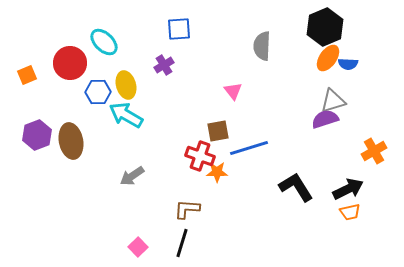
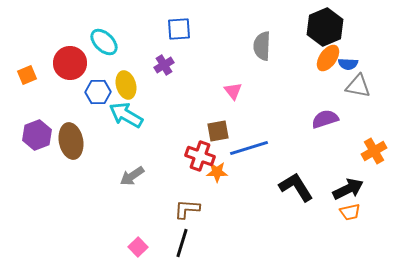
gray triangle: moved 25 px right, 15 px up; rotated 28 degrees clockwise
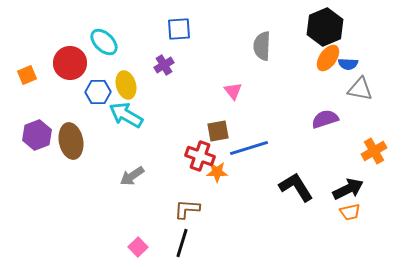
gray triangle: moved 2 px right, 3 px down
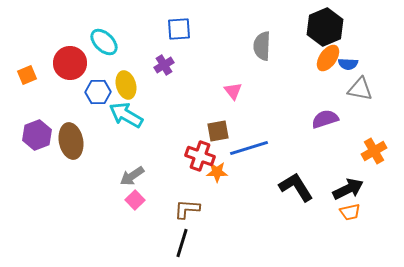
pink square: moved 3 px left, 47 px up
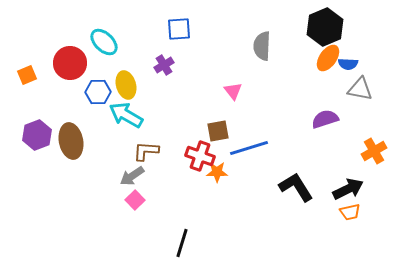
brown L-shape: moved 41 px left, 58 px up
